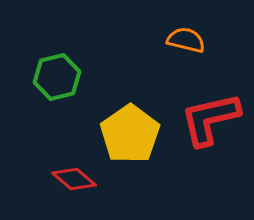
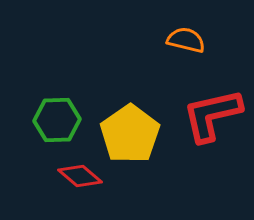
green hexagon: moved 43 px down; rotated 12 degrees clockwise
red L-shape: moved 2 px right, 4 px up
red diamond: moved 6 px right, 3 px up
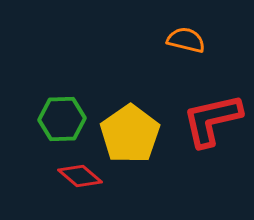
red L-shape: moved 5 px down
green hexagon: moved 5 px right, 1 px up
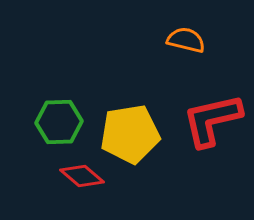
green hexagon: moved 3 px left, 3 px down
yellow pentagon: rotated 26 degrees clockwise
red diamond: moved 2 px right
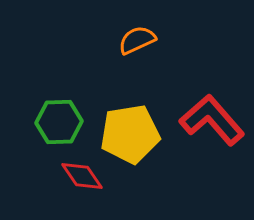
orange semicircle: moved 49 px left; rotated 39 degrees counterclockwise
red L-shape: rotated 62 degrees clockwise
red diamond: rotated 15 degrees clockwise
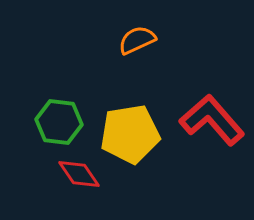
green hexagon: rotated 9 degrees clockwise
red diamond: moved 3 px left, 2 px up
